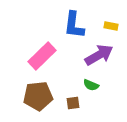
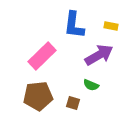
brown square: rotated 24 degrees clockwise
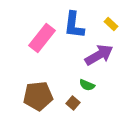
yellow rectangle: moved 2 px up; rotated 32 degrees clockwise
pink rectangle: moved 18 px up; rotated 8 degrees counterclockwise
green semicircle: moved 4 px left
brown square: rotated 24 degrees clockwise
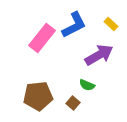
blue L-shape: rotated 124 degrees counterclockwise
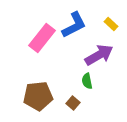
green semicircle: moved 4 px up; rotated 56 degrees clockwise
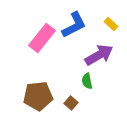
brown square: moved 2 px left
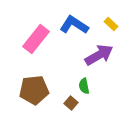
blue L-shape: rotated 120 degrees counterclockwise
pink rectangle: moved 6 px left, 1 px down
green semicircle: moved 3 px left, 5 px down
brown pentagon: moved 4 px left, 6 px up
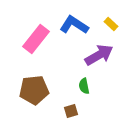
brown square: moved 8 px down; rotated 32 degrees clockwise
